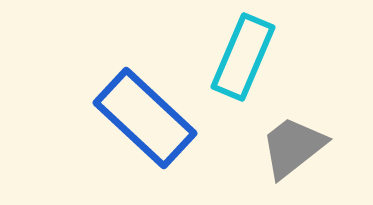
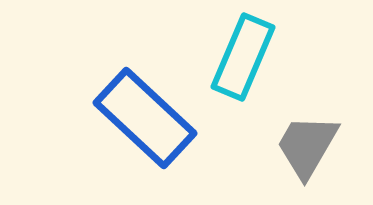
gray trapezoid: moved 14 px right, 1 px up; rotated 22 degrees counterclockwise
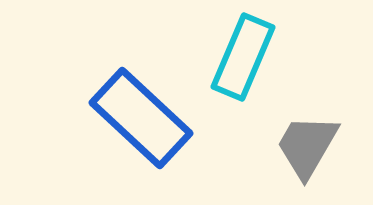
blue rectangle: moved 4 px left
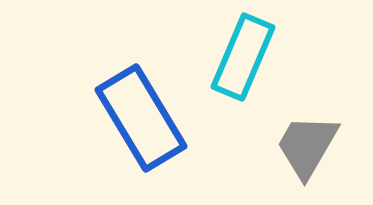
blue rectangle: rotated 16 degrees clockwise
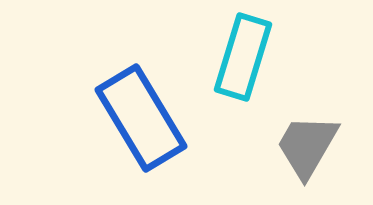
cyan rectangle: rotated 6 degrees counterclockwise
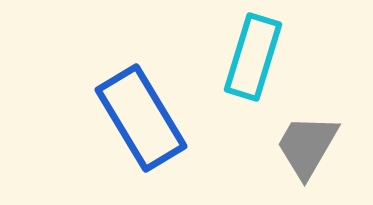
cyan rectangle: moved 10 px right
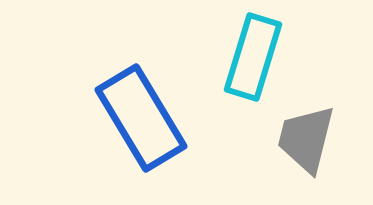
gray trapezoid: moved 1 px left, 7 px up; rotated 16 degrees counterclockwise
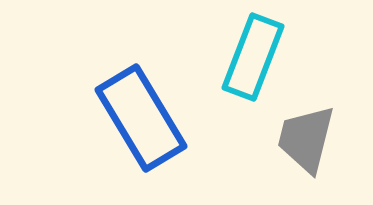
cyan rectangle: rotated 4 degrees clockwise
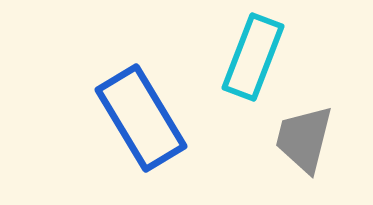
gray trapezoid: moved 2 px left
